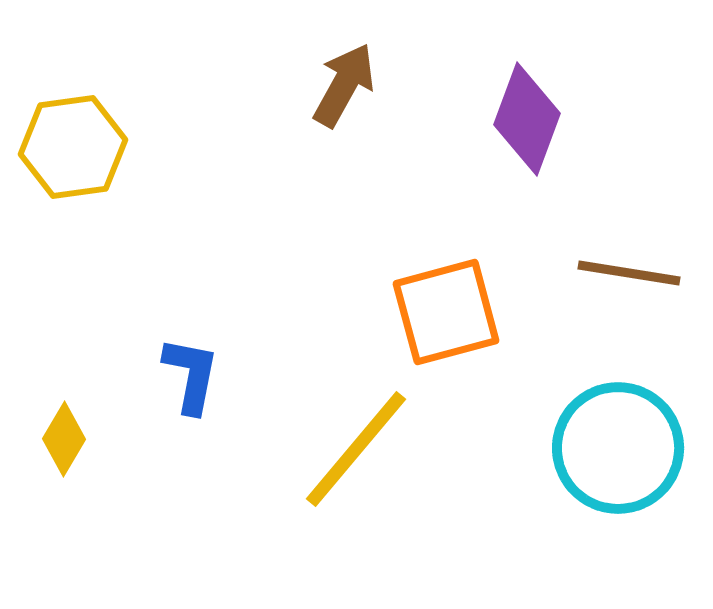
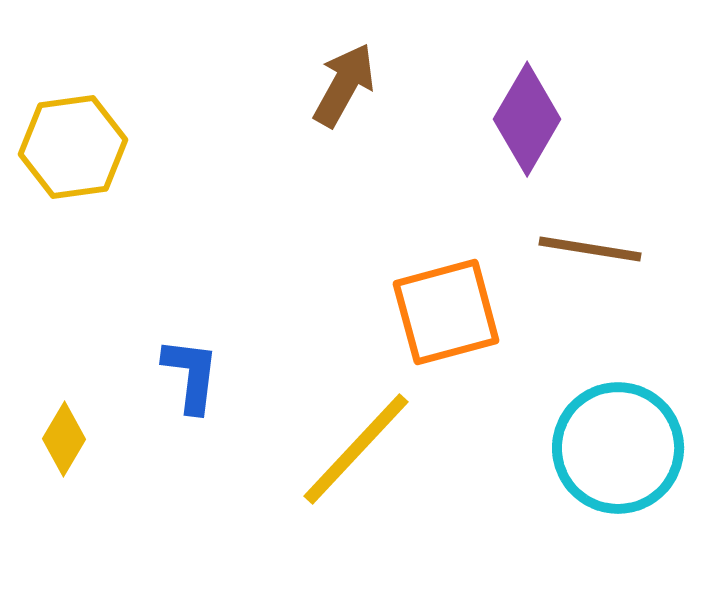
purple diamond: rotated 10 degrees clockwise
brown line: moved 39 px left, 24 px up
blue L-shape: rotated 4 degrees counterclockwise
yellow line: rotated 3 degrees clockwise
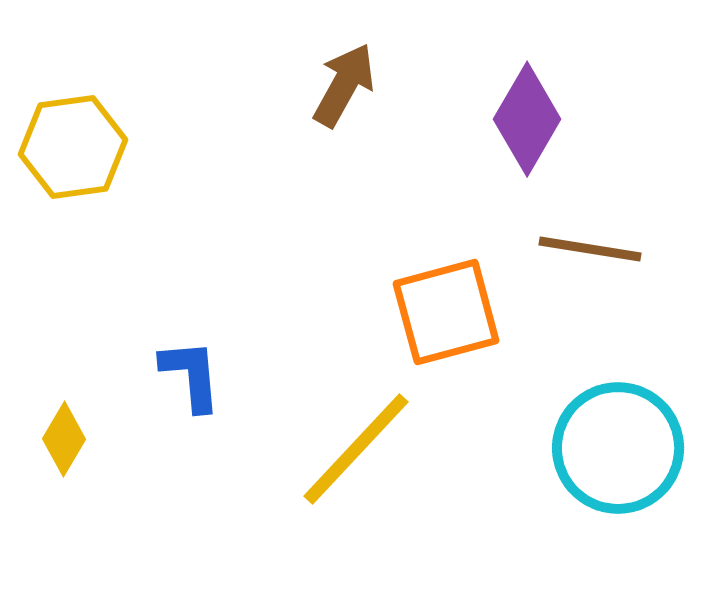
blue L-shape: rotated 12 degrees counterclockwise
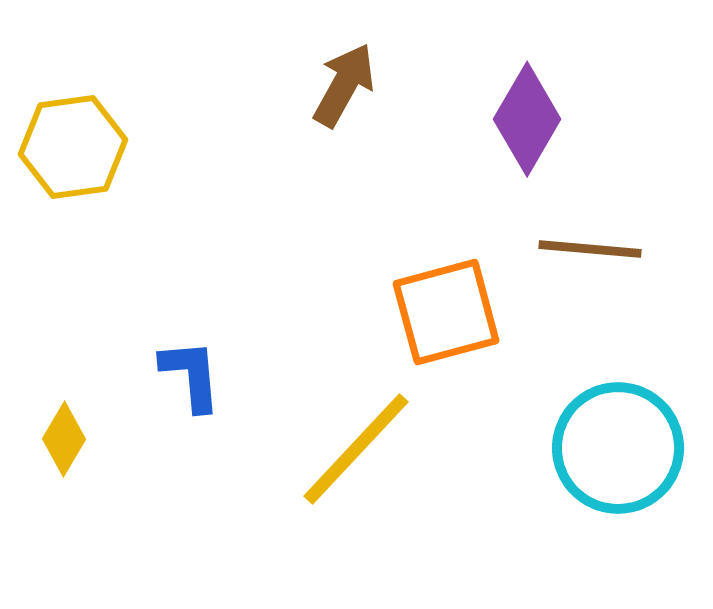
brown line: rotated 4 degrees counterclockwise
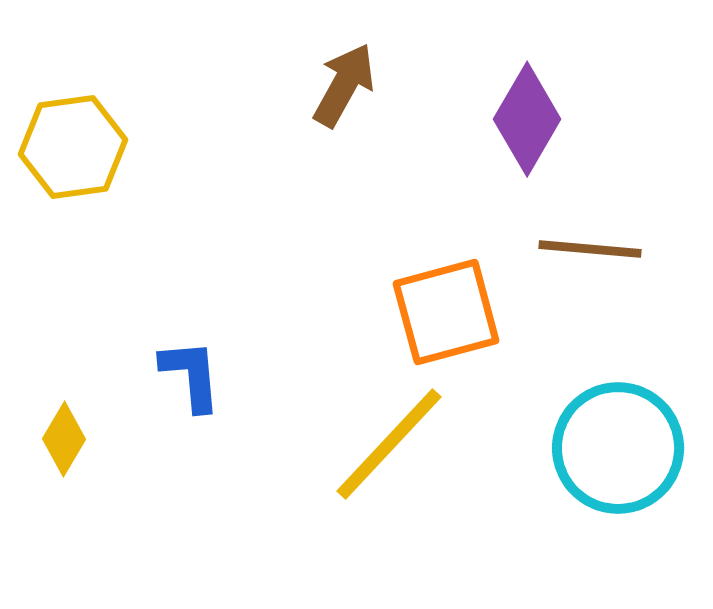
yellow line: moved 33 px right, 5 px up
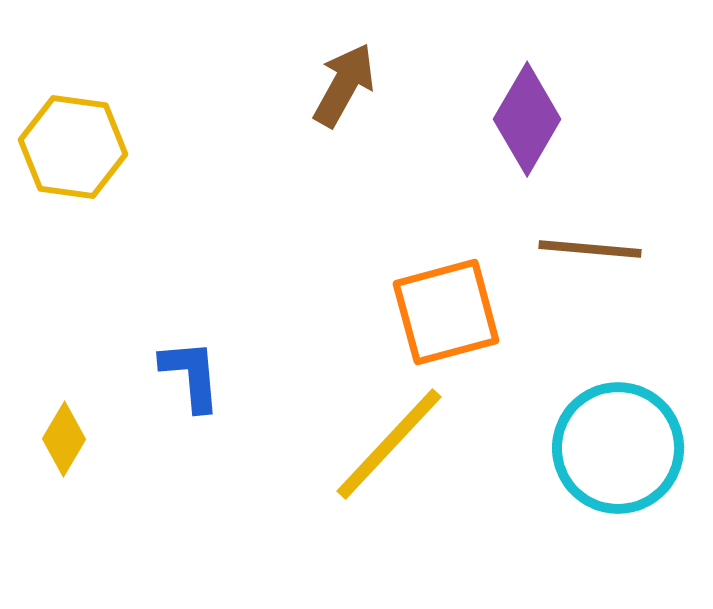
yellow hexagon: rotated 16 degrees clockwise
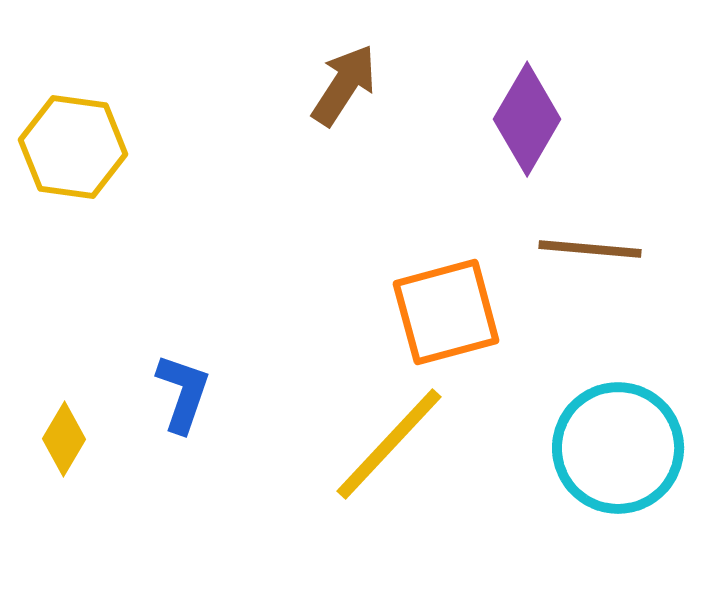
brown arrow: rotated 4 degrees clockwise
blue L-shape: moved 8 px left, 18 px down; rotated 24 degrees clockwise
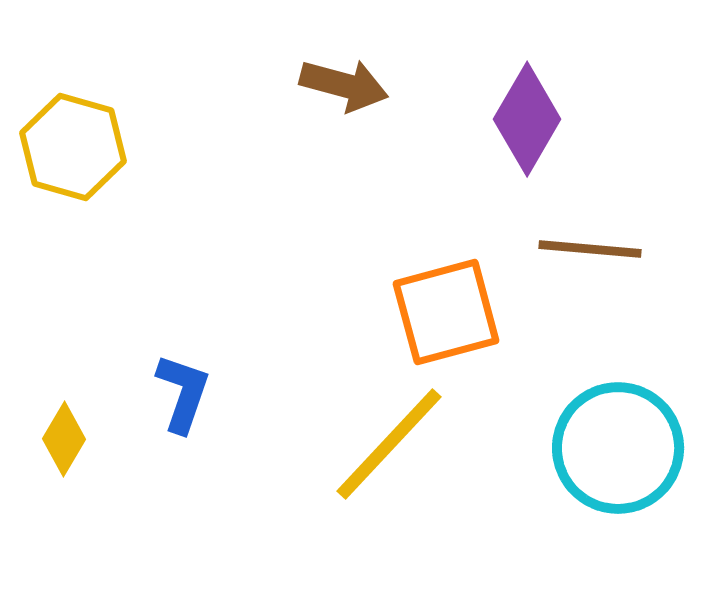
brown arrow: rotated 72 degrees clockwise
yellow hexagon: rotated 8 degrees clockwise
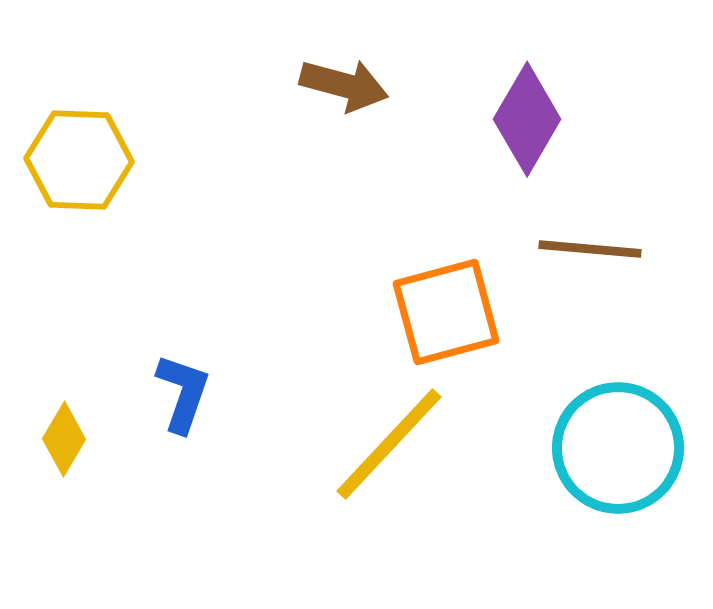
yellow hexagon: moved 6 px right, 13 px down; rotated 14 degrees counterclockwise
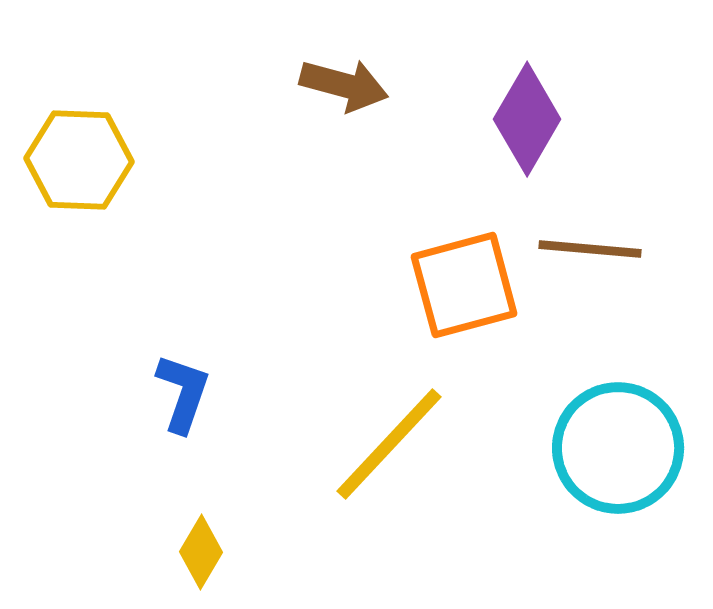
orange square: moved 18 px right, 27 px up
yellow diamond: moved 137 px right, 113 px down
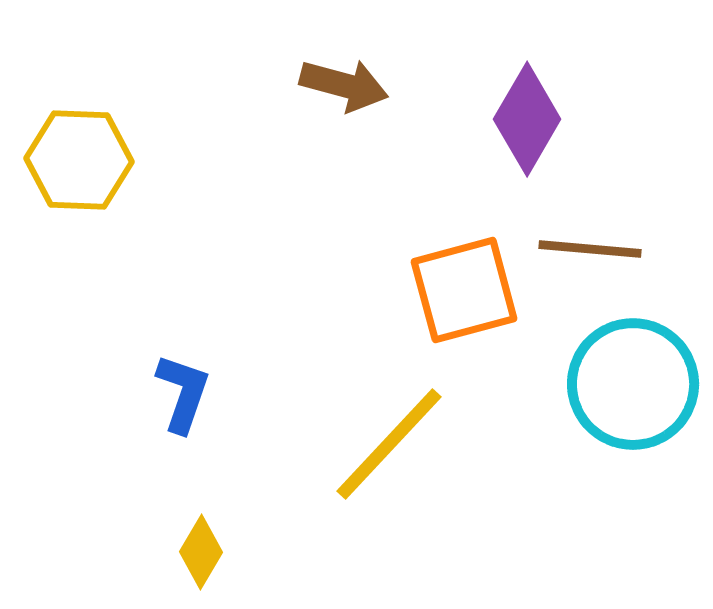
orange square: moved 5 px down
cyan circle: moved 15 px right, 64 px up
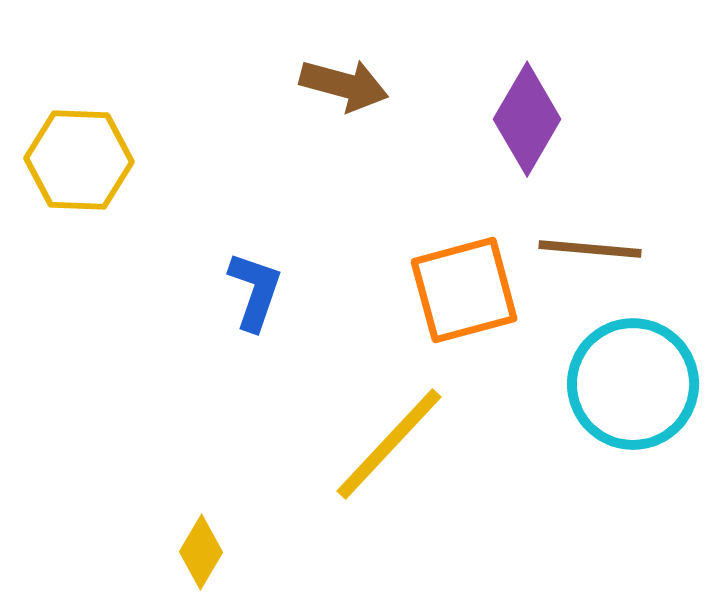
blue L-shape: moved 72 px right, 102 px up
